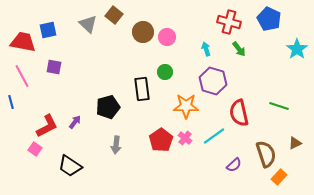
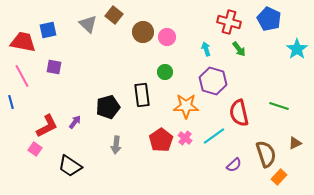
black rectangle: moved 6 px down
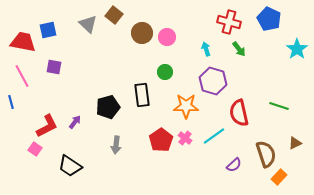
brown circle: moved 1 px left, 1 px down
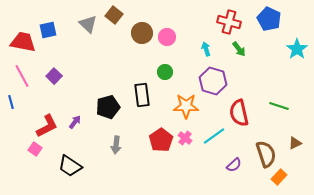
purple square: moved 9 px down; rotated 35 degrees clockwise
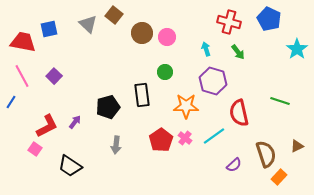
blue square: moved 1 px right, 1 px up
green arrow: moved 1 px left, 3 px down
blue line: rotated 48 degrees clockwise
green line: moved 1 px right, 5 px up
brown triangle: moved 2 px right, 3 px down
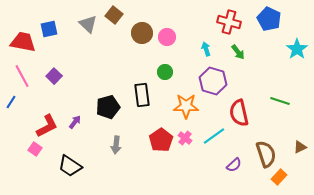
brown triangle: moved 3 px right, 1 px down
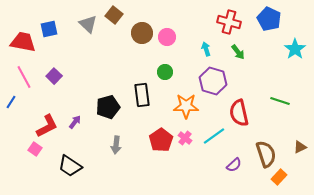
cyan star: moved 2 px left
pink line: moved 2 px right, 1 px down
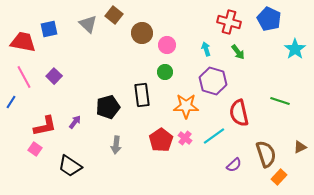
pink circle: moved 8 px down
red L-shape: moved 2 px left; rotated 15 degrees clockwise
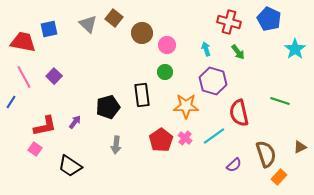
brown square: moved 3 px down
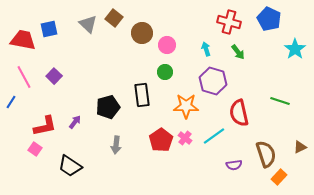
red trapezoid: moved 2 px up
purple semicircle: rotated 35 degrees clockwise
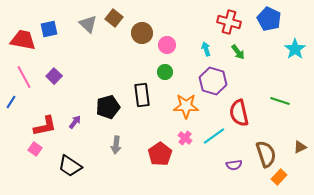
red pentagon: moved 1 px left, 14 px down
